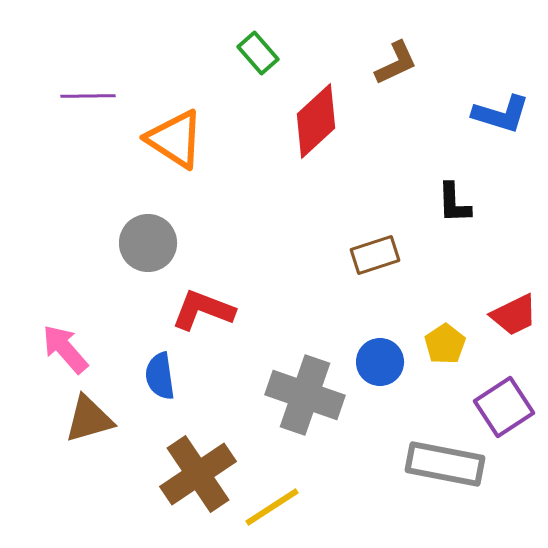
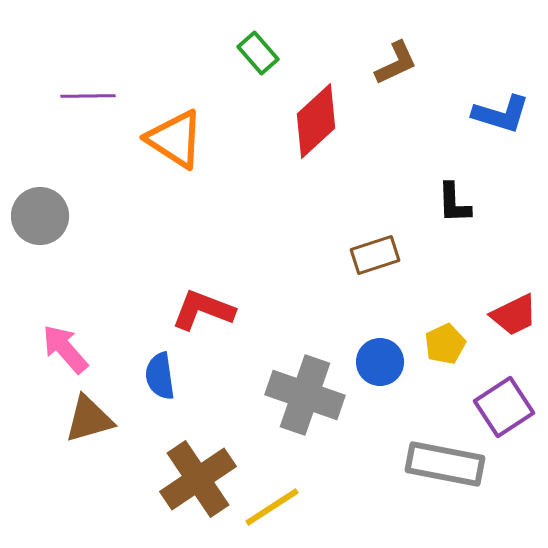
gray circle: moved 108 px left, 27 px up
yellow pentagon: rotated 9 degrees clockwise
brown cross: moved 5 px down
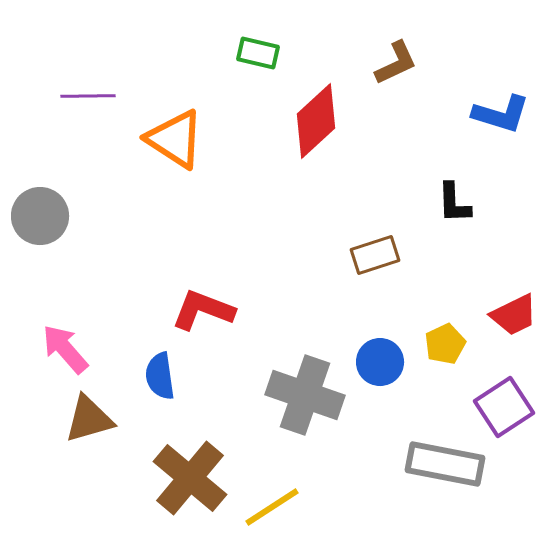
green rectangle: rotated 36 degrees counterclockwise
brown cross: moved 8 px left, 1 px up; rotated 16 degrees counterclockwise
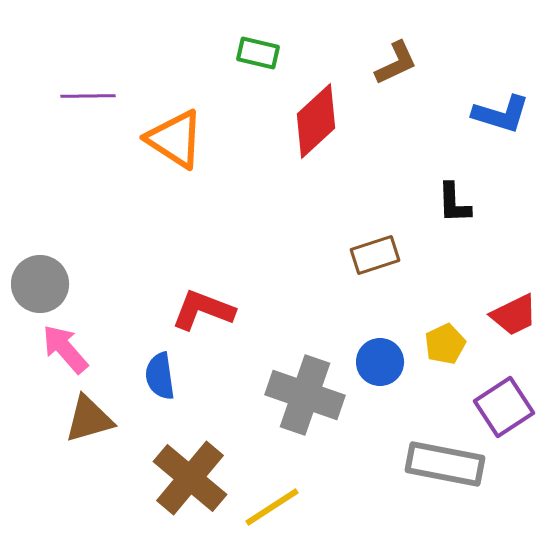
gray circle: moved 68 px down
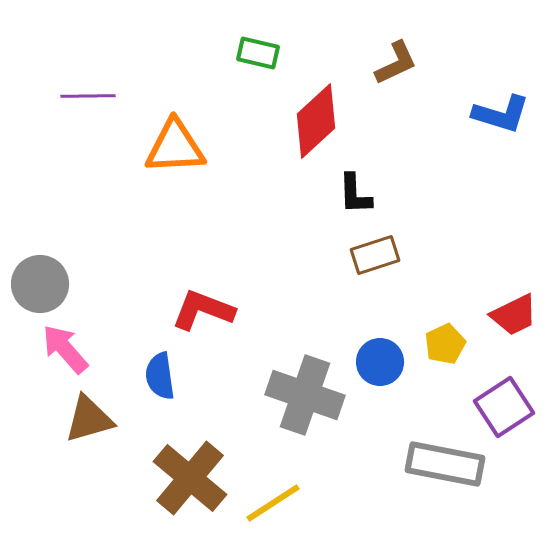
orange triangle: moved 8 px down; rotated 36 degrees counterclockwise
black L-shape: moved 99 px left, 9 px up
yellow line: moved 1 px right, 4 px up
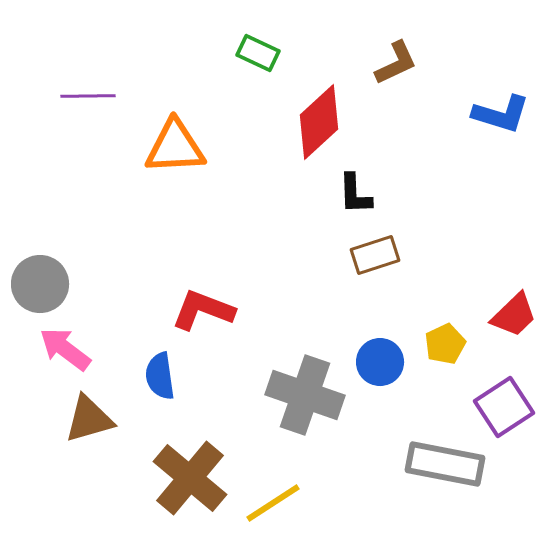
green rectangle: rotated 12 degrees clockwise
red diamond: moved 3 px right, 1 px down
red trapezoid: rotated 18 degrees counterclockwise
pink arrow: rotated 12 degrees counterclockwise
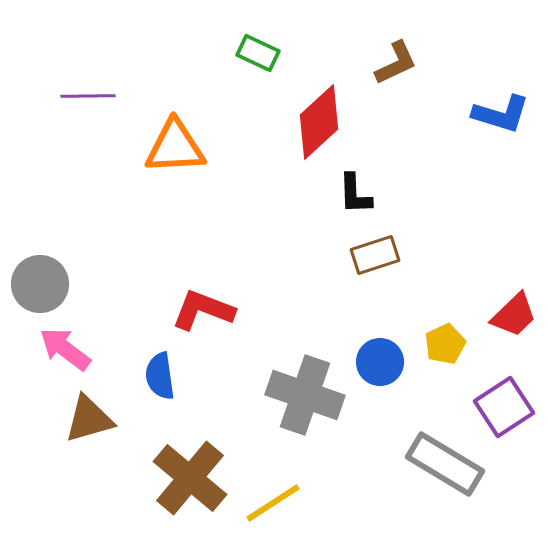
gray rectangle: rotated 20 degrees clockwise
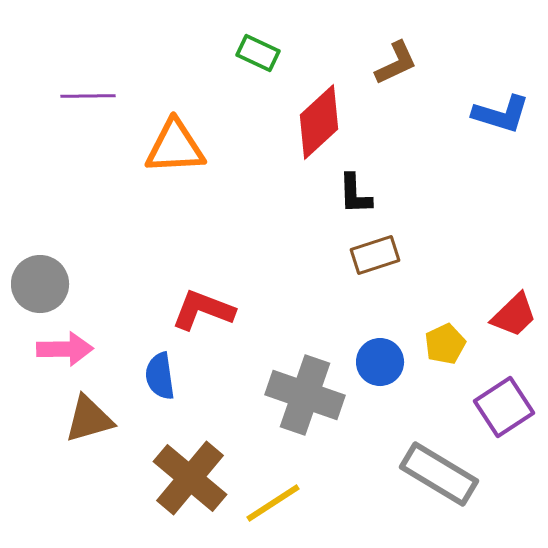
pink arrow: rotated 142 degrees clockwise
gray rectangle: moved 6 px left, 10 px down
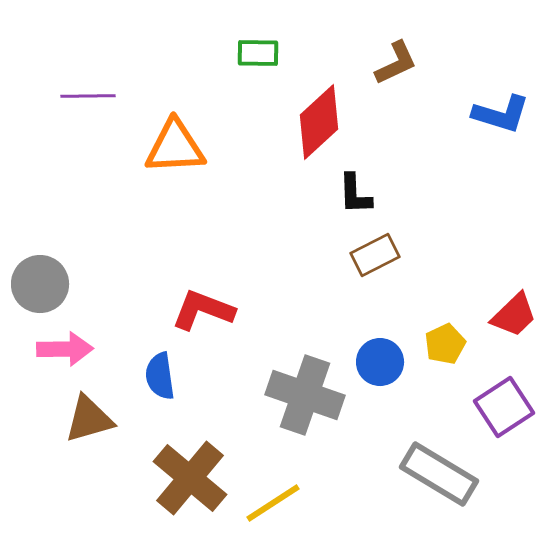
green rectangle: rotated 24 degrees counterclockwise
brown rectangle: rotated 9 degrees counterclockwise
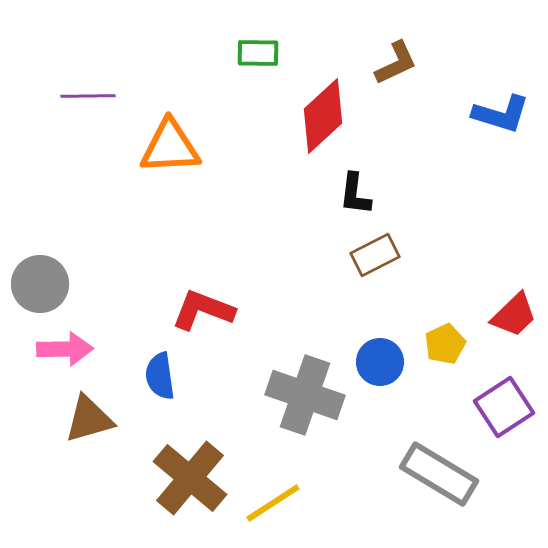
red diamond: moved 4 px right, 6 px up
orange triangle: moved 5 px left
black L-shape: rotated 9 degrees clockwise
